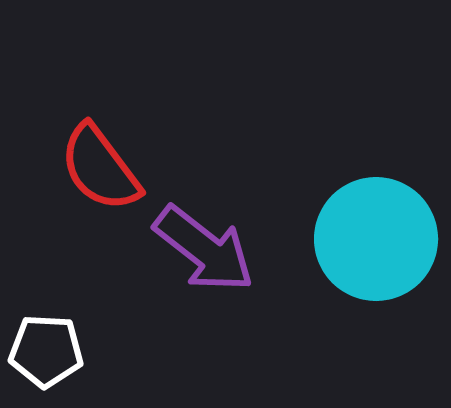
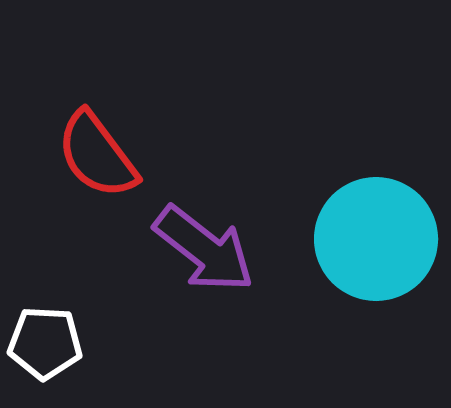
red semicircle: moved 3 px left, 13 px up
white pentagon: moved 1 px left, 8 px up
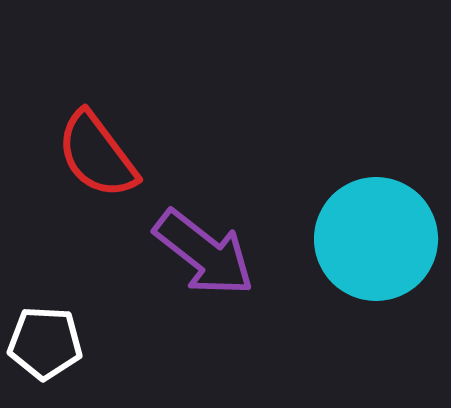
purple arrow: moved 4 px down
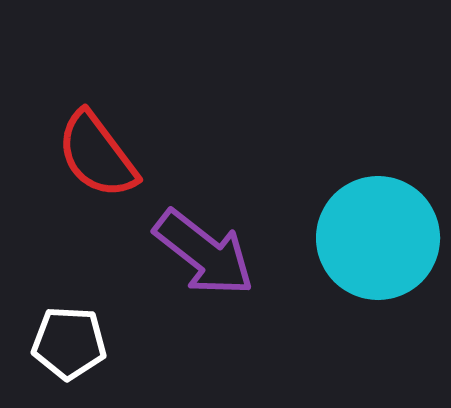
cyan circle: moved 2 px right, 1 px up
white pentagon: moved 24 px right
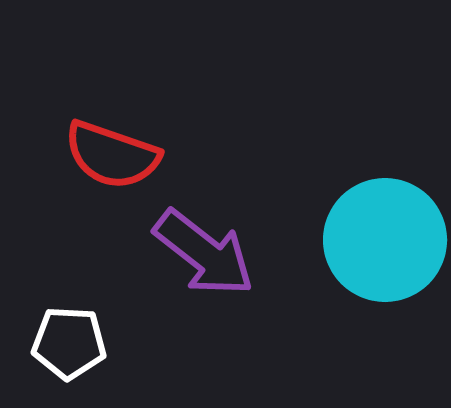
red semicircle: moved 15 px right; rotated 34 degrees counterclockwise
cyan circle: moved 7 px right, 2 px down
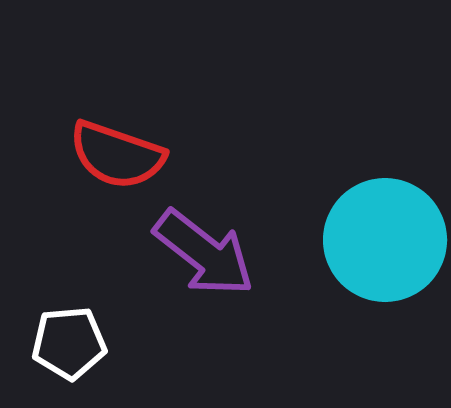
red semicircle: moved 5 px right
white pentagon: rotated 8 degrees counterclockwise
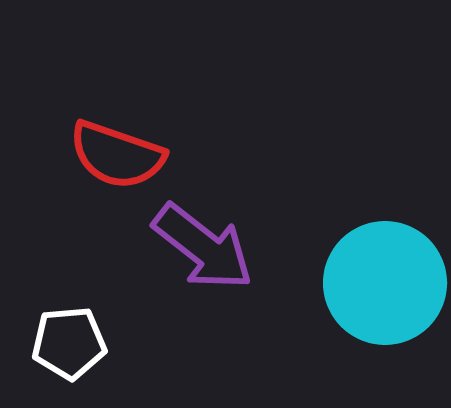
cyan circle: moved 43 px down
purple arrow: moved 1 px left, 6 px up
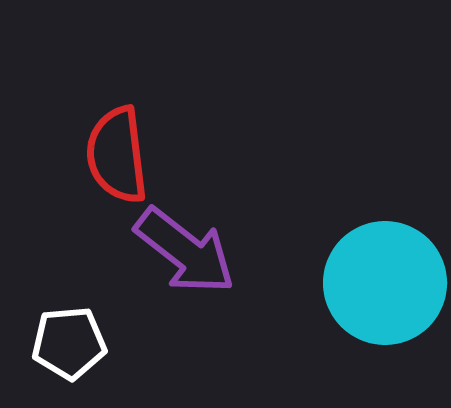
red semicircle: rotated 64 degrees clockwise
purple arrow: moved 18 px left, 4 px down
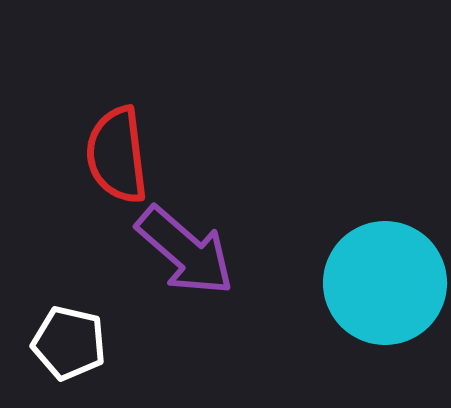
purple arrow: rotated 3 degrees clockwise
white pentagon: rotated 18 degrees clockwise
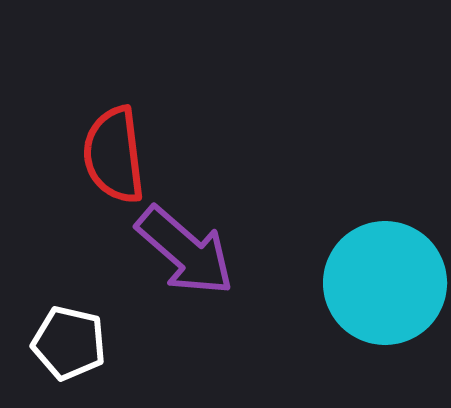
red semicircle: moved 3 px left
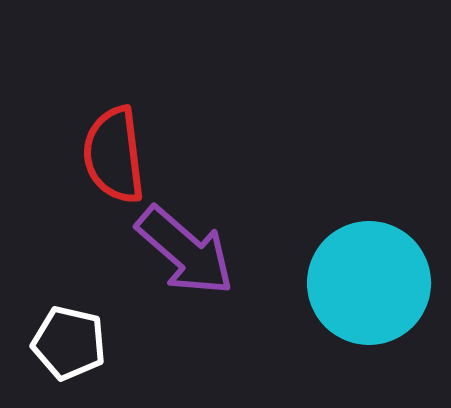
cyan circle: moved 16 px left
